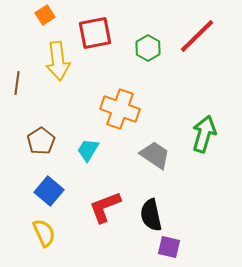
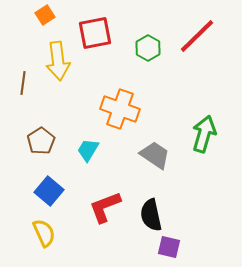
brown line: moved 6 px right
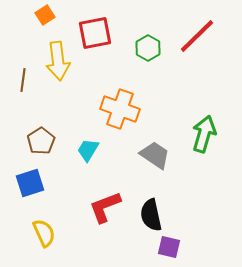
brown line: moved 3 px up
blue square: moved 19 px left, 8 px up; rotated 32 degrees clockwise
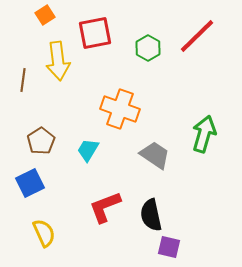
blue square: rotated 8 degrees counterclockwise
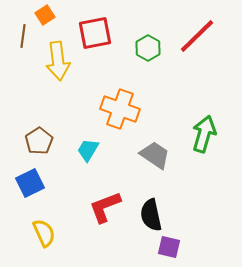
brown line: moved 44 px up
brown pentagon: moved 2 px left
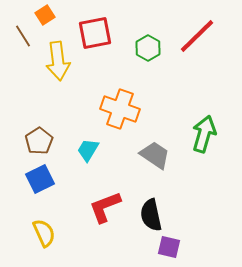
brown line: rotated 40 degrees counterclockwise
blue square: moved 10 px right, 4 px up
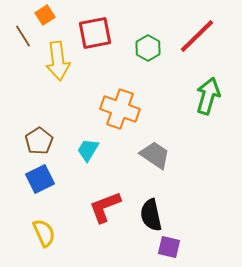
green arrow: moved 4 px right, 38 px up
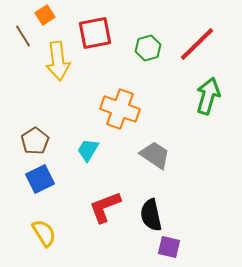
red line: moved 8 px down
green hexagon: rotated 15 degrees clockwise
brown pentagon: moved 4 px left
yellow semicircle: rotated 8 degrees counterclockwise
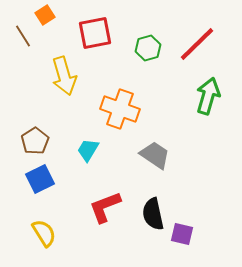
yellow arrow: moved 6 px right, 15 px down; rotated 9 degrees counterclockwise
black semicircle: moved 2 px right, 1 px up
purple square: moved 13 px right, 13 px up
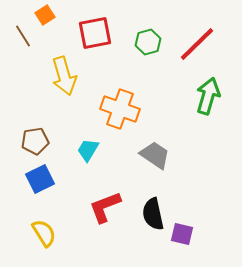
green hexagon: moved 6 px up
brown pentagon: rotated 24 degrees clockwise
